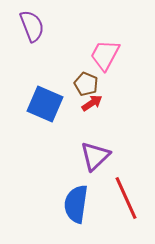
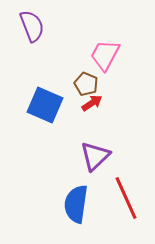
blue square: moved 1 px down
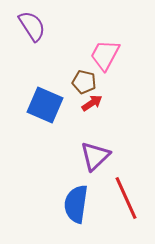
purple semicircle: rotated 12 degrees counterclockwise
brown pentagon: moved 2 px left, 2 px up; rotated 10 degrees counterclockwise
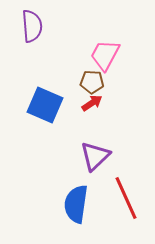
purple semicircle: rotated 28 degrees clockwise
brown pentagon: moved 8 px right; rotated 10 degrees counterclockwise
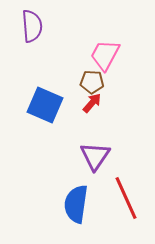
red arrow: rotated 15 degrees counterclockwise
purple triangle: rotated 12 degrees counterclockwise
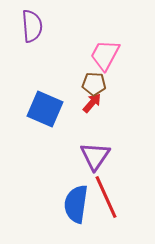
brown pentagon: moved 2 px right, 2 px down
blue square: moved 4 px down
red line: moved 20 px left, 1 px up
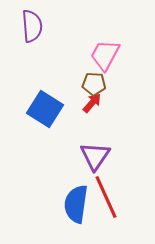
blue square: rotated 9 degrees clockwise
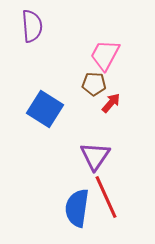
red arrow: moved 19 px right
blue semicircle: moved 1 px right, 4 px down
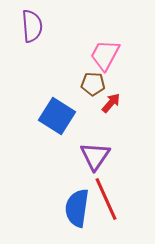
brown pentagon: moved 1 px left
blue square: moved 12 px right, 7 px down
red line: moved 2 px down
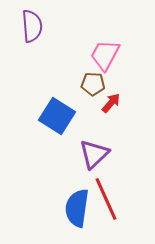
purple triangle: moved 1 px left, 2 px up; rotated 12 degrees clockwise
